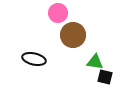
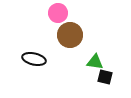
brown circle: moved 3 px left
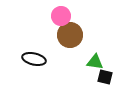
pink circle: moved 3 px right, 3 px down
